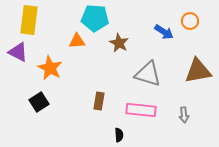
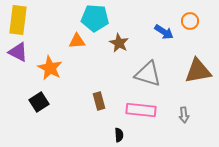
yellow rectangle: moved 11 px left
brown rectangle: rotated 24 degrees counterclockwise
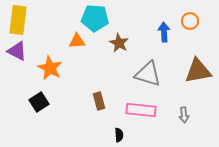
blue arrow: rotated 126 degrees counterclockwise
purple triangle: moved 1 px left, 1 px up
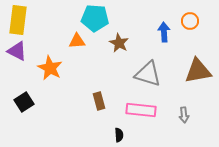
black square: moved 15 px left
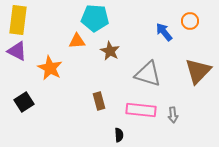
blue arrow: rotated 36 degrees counterclockwise
brown star: moved 9 px left, 8 px down
brown triangle: rotated 36 degrees counterclockwise
gray arrow: moved 11 px left
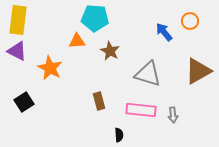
brown triangle: rotated 16 degrees clockwise
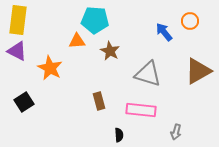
cyan pentagon: moved 2 px down
gray arrow: moved 3 px right, 17 px down; rotated 21 degrees clockwise
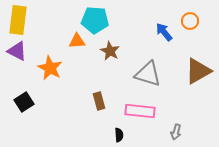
pink rectangle: moved 1 px left, 1 px down
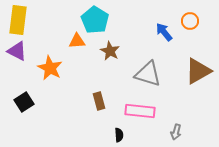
cyan pentagon: rotated 28 degrees clockwise
